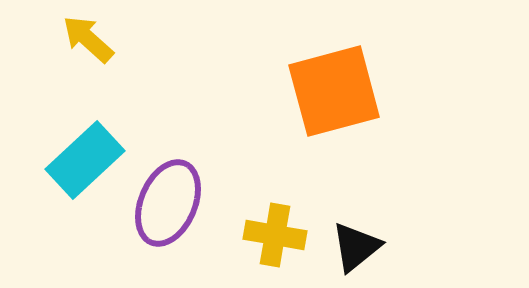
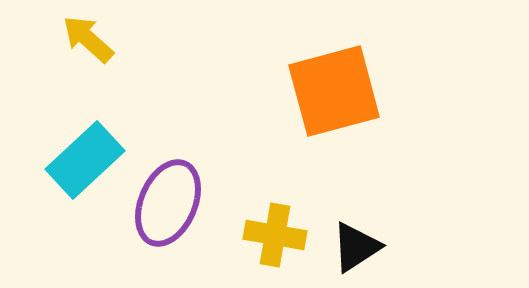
black triangle: rotated 6 degrees clockwise
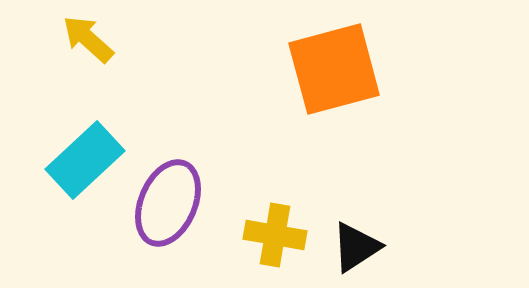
orange square: moved 22 px up
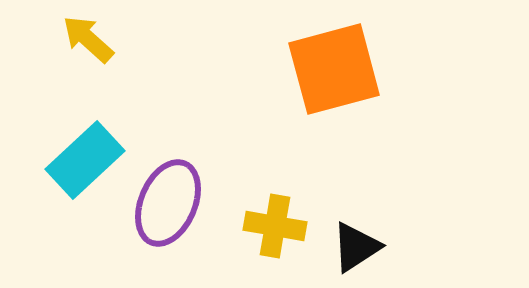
yellow cross: moved 9 px up
